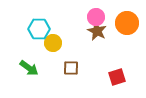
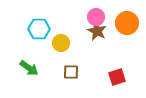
yellow circle: moved 8 px right
brown square: moved 4 px down
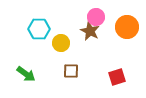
orange circle: moved 4 px down
brown star: moved 7 px left
green arrow: moved 3 px left, 6 px down
brown square: moved 1 px up
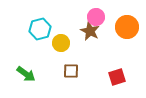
cyan hexagon: moved 1 px right; rotated 15 degrees counterclockwise
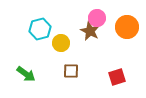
pink circle: moved 1 px right, 1 px down
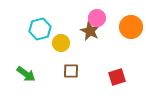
orange circle: moved 4 px right
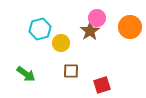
orange circle: moved 1 px left
brown star: rotated 12 degrees clockwise
red square: moved 15 px left, 8 px down
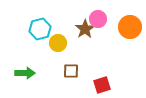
pink circle: moved 1 px right, 1 px down
brown star: moved 5 px left, 2 px up
yellow circle: moved 3 px left
green arrow: moved 1 px left, 1 px up; rotated 36 degrees counterclockwise
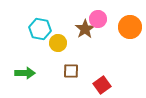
cyan hexagon: rotated 25 degrees clockwise
red square: rotated 18 degrees counterclockwise
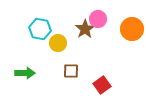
orange circle: moved 2 px right, 2 px down
